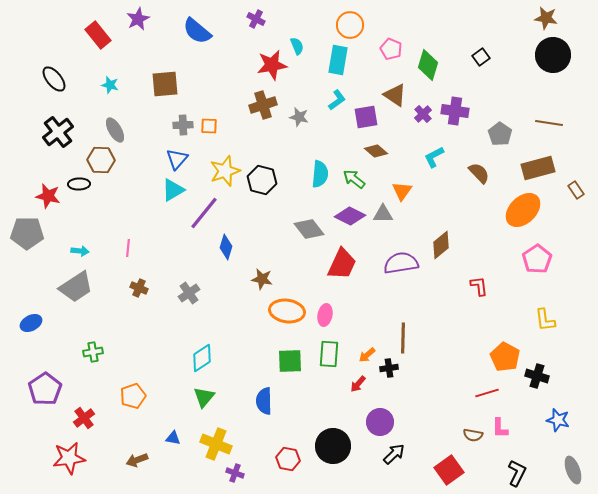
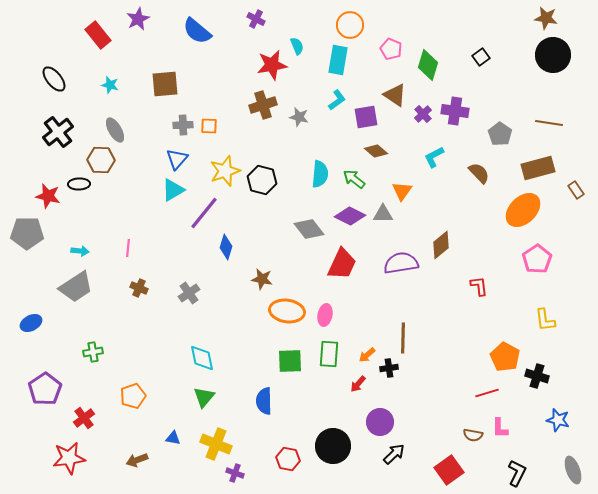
cyan diamond at (202, 358): rotated 68 degrees counterclockwise
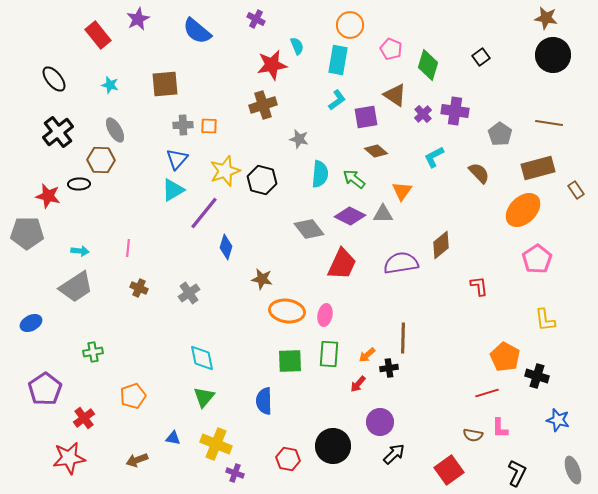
gray star at (299, 117): moved 22 px down
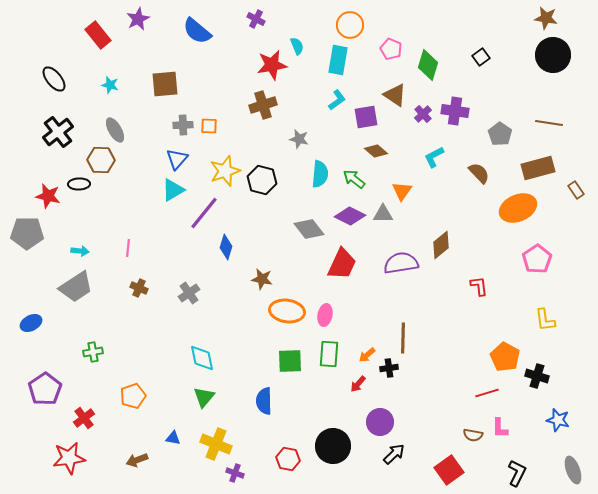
orange ellipse at (523, 210): moved 5 px left, 2 px up; rotated 21 degrees clockwise
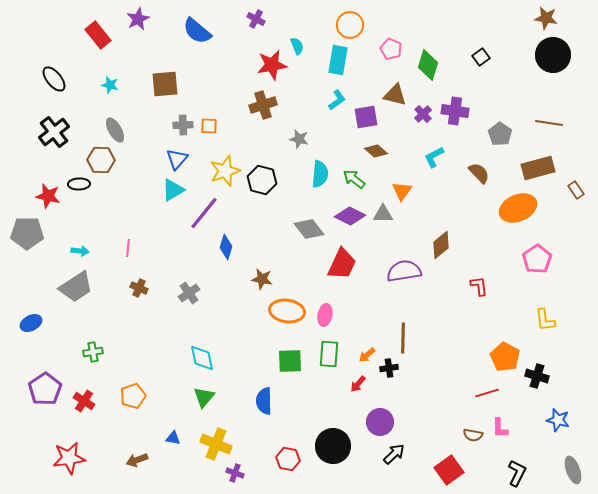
brown triangle at (395, 95): rotated 20 degrees counterclockwise
black cross at (58, 132): moved 4 px left
purple semicircle at (401, 263): moved 3 px right, 8 px down
red cross at (84, 418): moved 17 px up; rotated 20 degrees counterclockwise
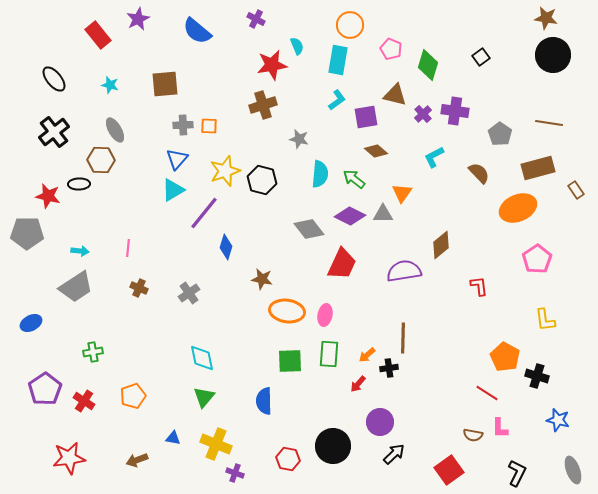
orange triangle at (402, 191): moved 2 px down
red line at (487, 393): rotated 50 degrees clockwise
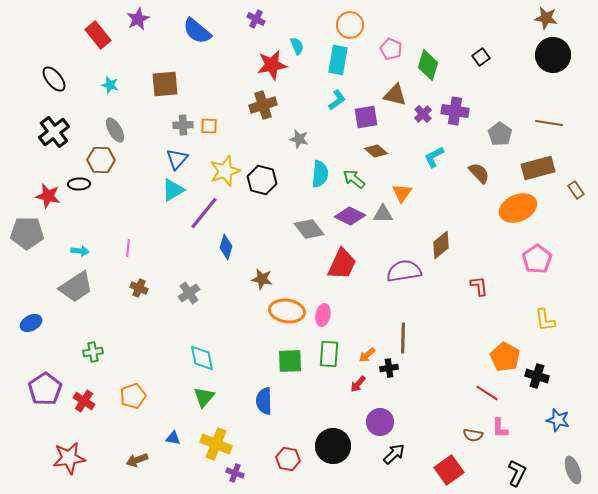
pink ellipse at (325, 315): moved 2 px left
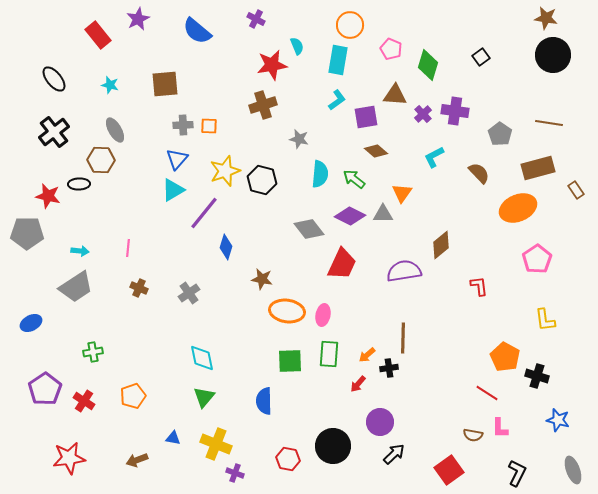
brown triangle at (395, 95): rotated 10 degrees counterclockwise
